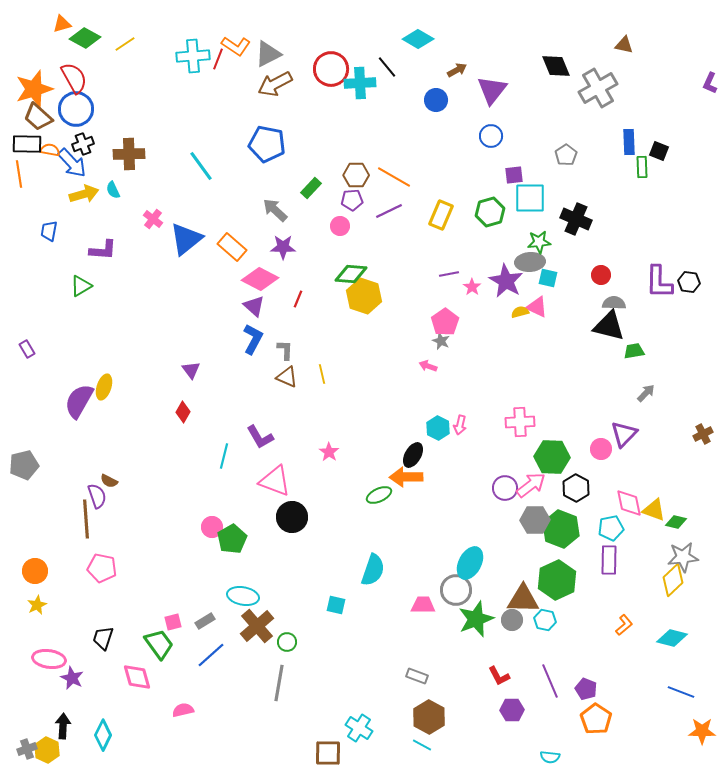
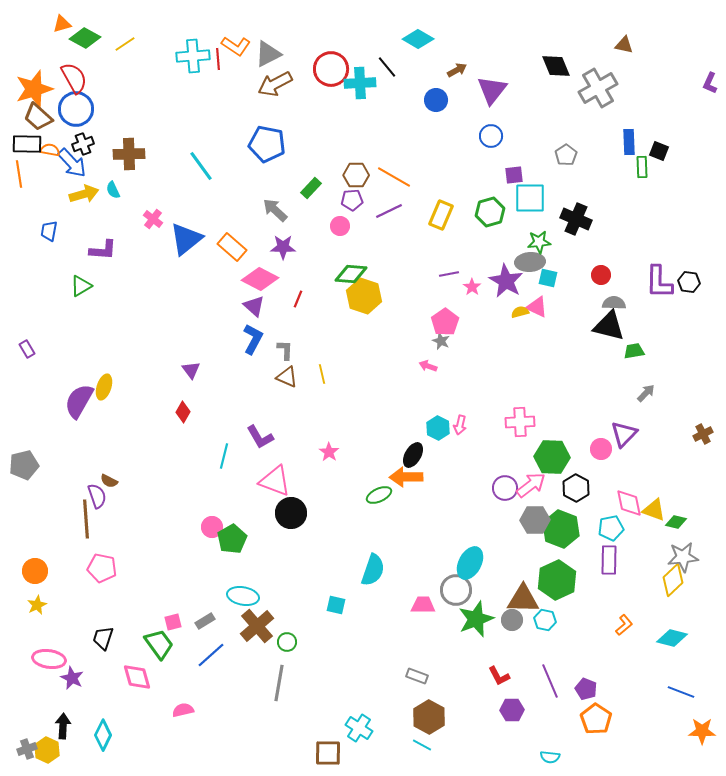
red line at (218, 59): rotated 25 degrees counterclockwise
black circle at (292, 517): moved 1 px left, 4 px up
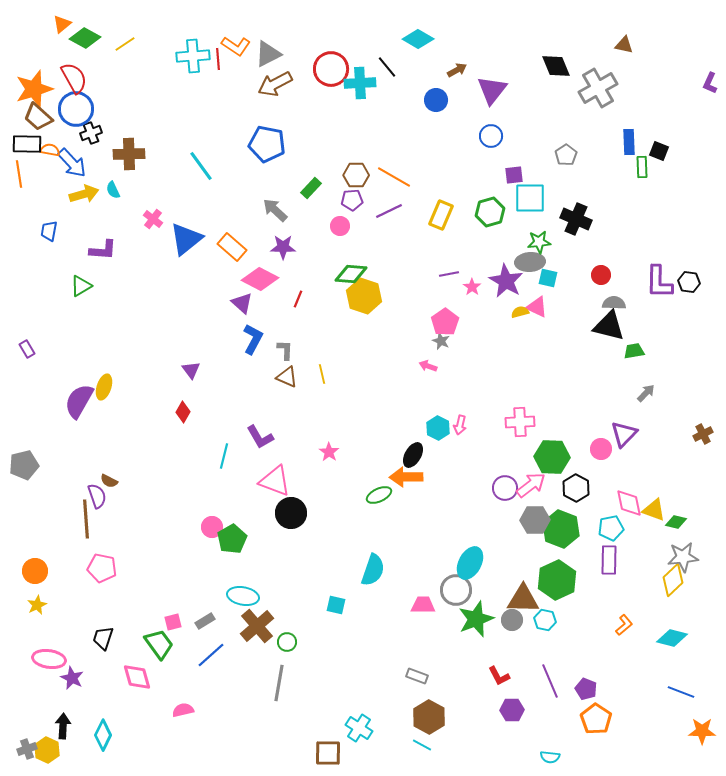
orange triangle at (62, 24): rotated 24 degrees counterclockwise
black cross at (83, 144): moved 8 px right, 11 px up
purple triangle at (254, 306): moved 12 px left, 3 px up
